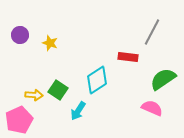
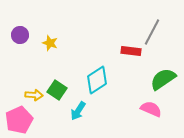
red rectangle: moved 3 px right, 6 px up
green square: moved 1 px left
pink semicircle: moved 1 px left, 1 px down
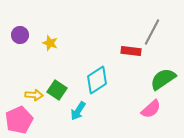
pink semicircle: rotated 115 degrees clockwise
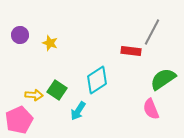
pink semicircle: rotated 110 degrees clockwise
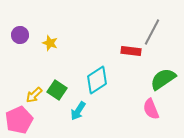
yellow arrow: rotated 132 degrees clockwise
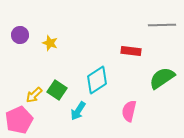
gray line: moved 10 px right, 7 px up; rotated 60 degrees clockwise
green semicircle: moved 1 px left, 1 px up
pink semicircle: moved 22 px left, 2 px down; rotated 35 degrees clockwise
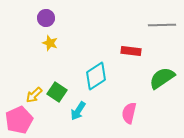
purple circle: moved 26 px right, 17 px up
cyan diamond: moved 1 px left, 4 px up
green square: moved 2 px down
pink semicircle: moved 2 px down
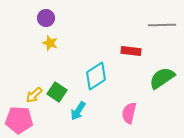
pink pentagon: rotated 28 degrees clockwise
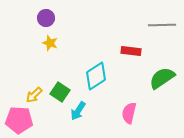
green square: moved 3 px right
